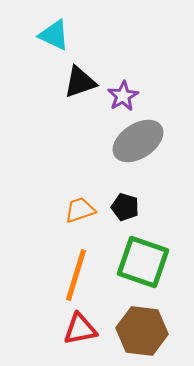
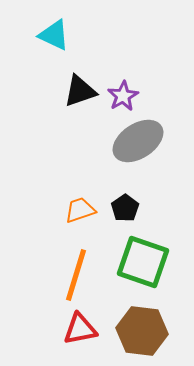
black triangle: moved 9 px down
black pentagon: moved 1 px down; rotated 20 degrees clockwise
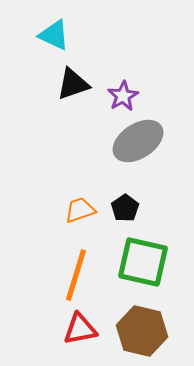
black triangle: moved 7 px left, 7 px up
green square: rotated 6 degrees counterclockwise
brown hexagon: rotated 6 degrees clockwise
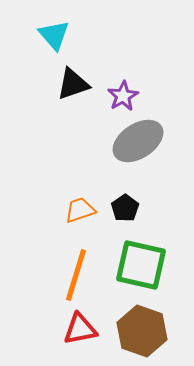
cyan triangle: rotated 24 degrees clockwise
green square: moved 2 px left, 3 px down
brown hexagon: rotated 6 degrees clockwise
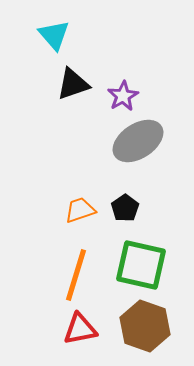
brown hexagon: moved 3 px right, 5 px up
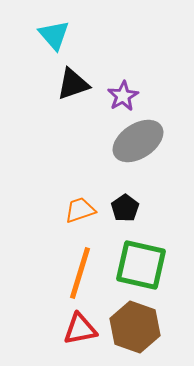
orange line: moved 4 px right, 2 px up
brown hexagon: moved 10 px left, 1 px down
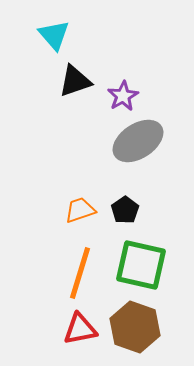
black triangle: moved 2 px right, 3 px up
black pentagon: moved 2 px down
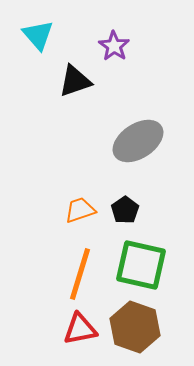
cyan triangle: moved 16 px left
purple star: moved 9 px left, 50 px up; rotated 8 degrees counterclockwise
orange line: moved 1 px down
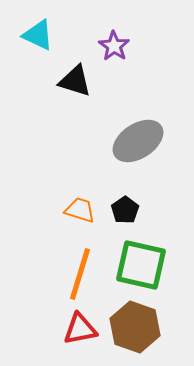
cyan triangle: rotated 24 degrees counterclockwise
black triangle: rotated 36 degrees clockwise
orange trapezoid: rotated 36 degrees clockwise
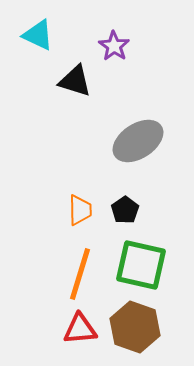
orange trapezoid: rotated 72 degrees clockwise
red triangle: rotated 6 degrees clockwise
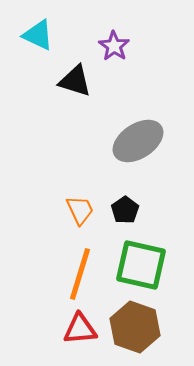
orange trapezoid: rotated 24 degrees counterclockwise
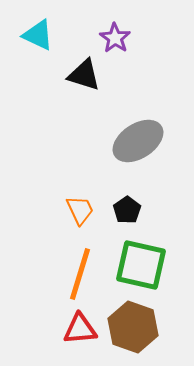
purple star: moved 1 px right, 8 px up
black triangle: moved 9 px right, 6 px up
black pentagon: moved 2 px right
brown hexagon: moved 2 px left
